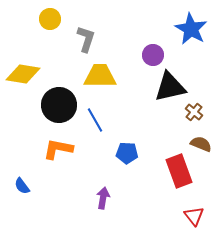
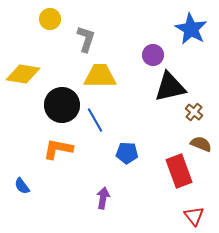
black circle: moved 3 px right
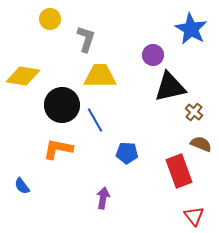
yellow diamond: moved 2 px down
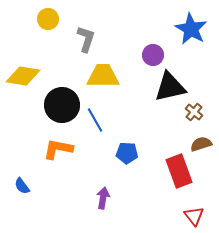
yellow circle: moved 2 px left
yellow trapezoid: moved 3 px right
brown semicircle: rotated 40 degrees counterclockwise
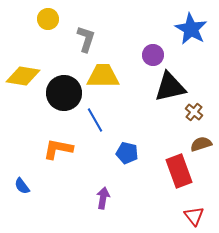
black circle: moved 2 px right, 12 px up
blue pentagon: rotated 10 degrees clockwise
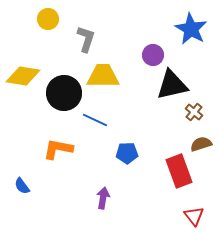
black triangle: moved 2 px right, 2 px up
blue line: rotated 35 degrees counterclockwise
blue pentagon: rotated 15 degrees counterclockwise
